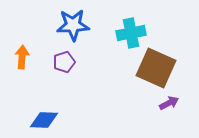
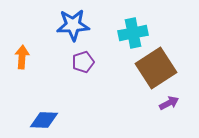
cyan cross: moved 2 px right
purple pentagon: moved 19 px right
brown square: rotated 33 degrees clockwise
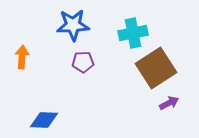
purple pentagon: rotated 15 degrees clockwise
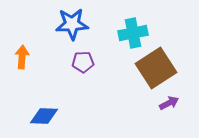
blue star: moved 1 px left, 1 px up
blue diamond: moved 4 px up
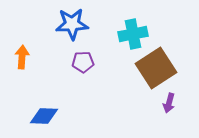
cyan cross: moved 1 px down
purple arrow: rotated 132 degrees clockwise
